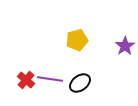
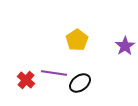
yellow pentagon: rotated 20 degrees counterclockwise
purple line: moved 4 px right, 6 px up
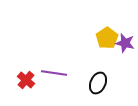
yellow pentagon: moved 30 px right, 2 px up
purple star: moved 3 px up; rotated 24 degrees counterclockwise
black ellipse: moved 18 px right; rotated 30 degrees counterclockwise
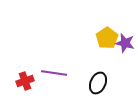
red cross: moved 1 px left, 1 px down; rotated 30 degrees clockwise
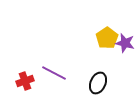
purple line: rotated 20 degrees clockwise
